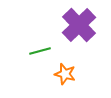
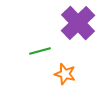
purple cross: moved 1 px left, 2 px up
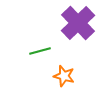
orange star: moved 1 px left, 2 px down
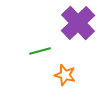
orange star: moved 1 px right, 1 px up
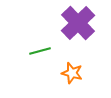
orange star: moved 7 px right, 2 px up
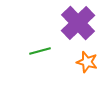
orange star: moved 15 px right, 11 px up
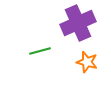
purple cross: rotated 20 degrees clockwise
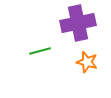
purple cross: rotated 12 degrees clockwise
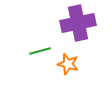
orange star: moved 19 px left, 2 px down
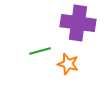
purple cross: rotated 20 degrees clockwise
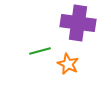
orange star: rotated 10 degrees clockwise
